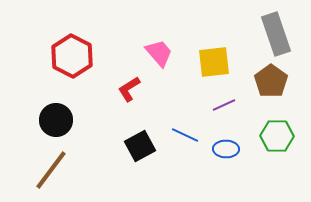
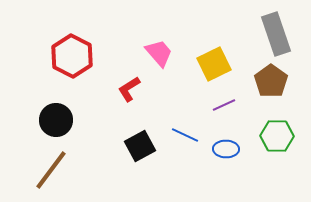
yellow square: moved 2 px down; rotated 20 degrees counterclockwise
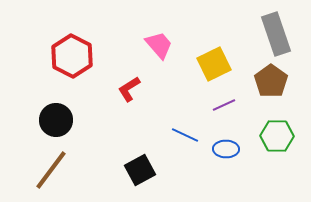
pink trapezoid: moved 8 px up
black square: moved 24 px down
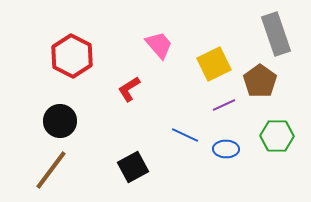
brown pentagon: moved 11 px left
black circle: moved 4 px right, 1 px down
black square: moved 7 px left, 3 px up
